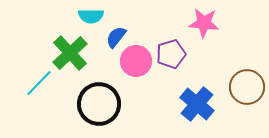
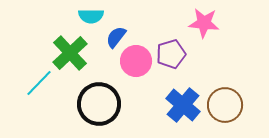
brown circle: moved 22 px left, 18 px down
blue cross: moved 14 px left, 1 px down
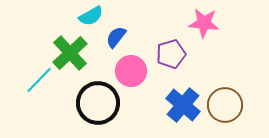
cyan semicircle: rotated 30 degrees counterclockwise
pink circle: moved 5 px left, 10 px down
cyan line: moved 3 px up
black circle: moved 1 px left, 1 px up
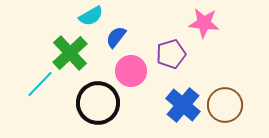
cyan line: moved 1 px right, 4 px down
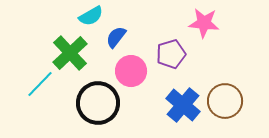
brown circle: moved 4 px up
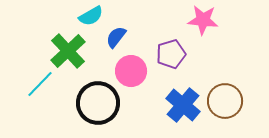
pink star: moved 1 px left, 3 px up
green cross: moved 2 px left, 2 px up
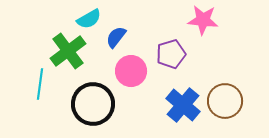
cyan semicircle: moved 2 px left, 3 px down
green cross: rotated 6 degrees clockwise
cyan line: rotated 36 degrees counterclockwise
black circle: moved 5 px left, 1 px down
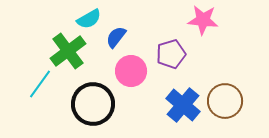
cyan line: rotated 28 degrees clockwise
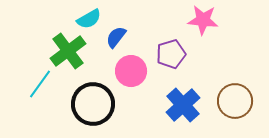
brown circle: moved 10 px right
blue cross: rotated 8 degrees clockwise
